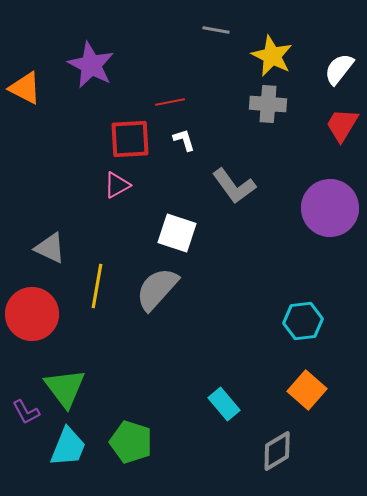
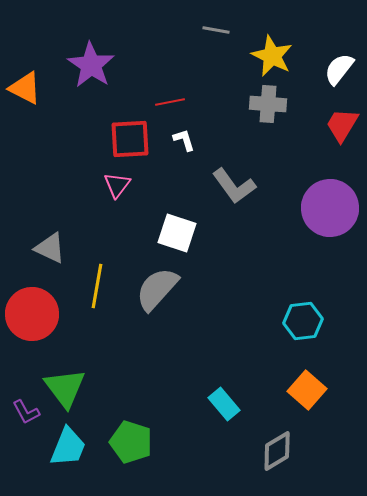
purple star: rotated 6 degrees clockwise
pink triangle: rotated 24 degrees counterclockwise
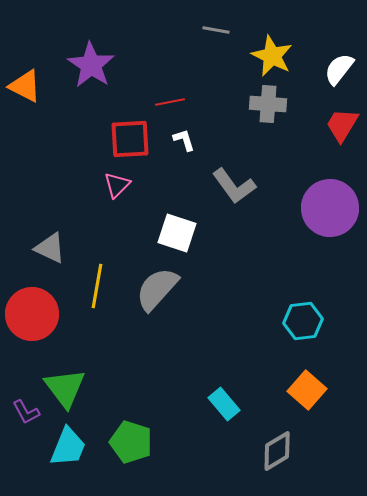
orange triangle: moved 2 px up
pink triangle: rotated 8 degrees clockwise
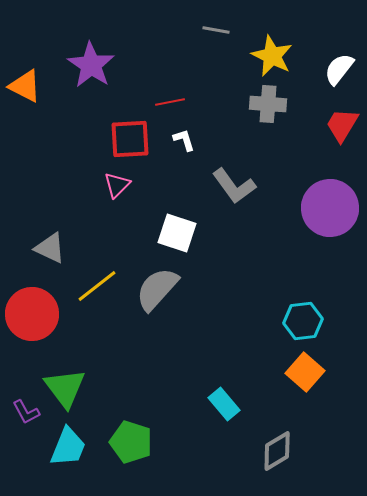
yellow line: rotated 42 degrees clockwise
orange square: moved 2 px left, 18 px up
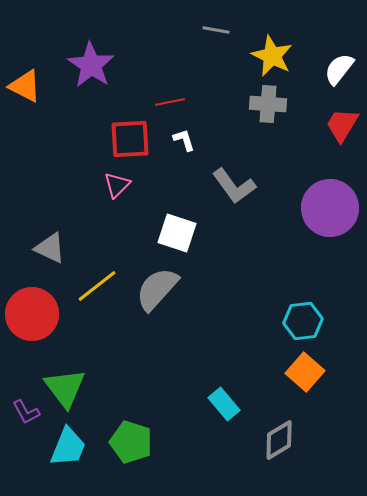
gray diamond: moved 2 px right, 11 px up
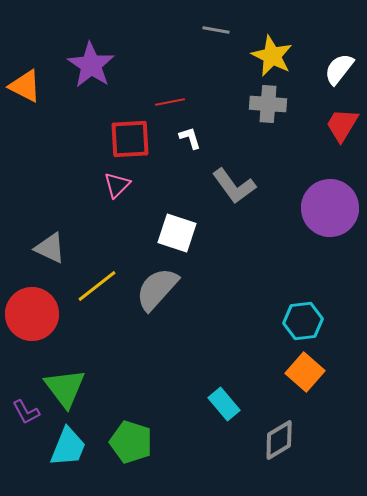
white L-shape: moved 6 px right, 2 px up
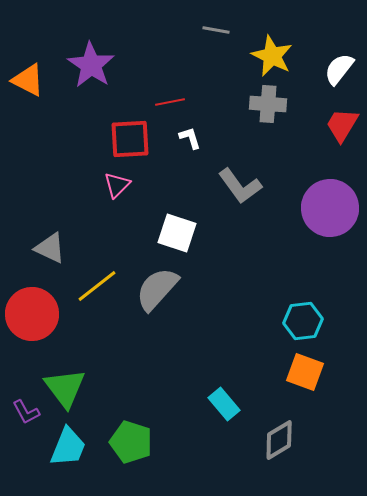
orange triangle: moved 3 px right, 6 px up
gray L-shape: moved 6 px right
orange square: rotated 21 degrees counterclockwise
